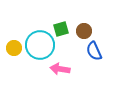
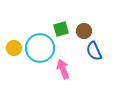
cyan circle: moved 3 px down
pink arrow: moved 3 px right; rotated 60 degrees clockwise
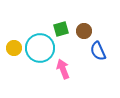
blue semicircle: moved 4 px right
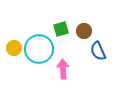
cyan circle: moved 1 px left, 1 px down
pink arrow: rotated 18 degrees clockwise
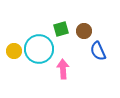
yellow circle: moved 3 px down
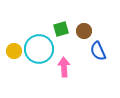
pink arrow: moved 1 px right, 2 px up
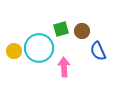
brown circle: moved 2 px left
cyan circle: moved 1 px up
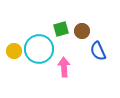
cyan circle: moved 1 px down
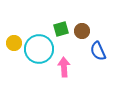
yellow circle: moved 8 px up
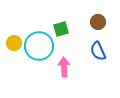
brown circle: moved 16 px right, 9 px up
cyan circle: moved 3 px up
